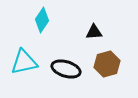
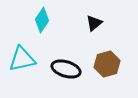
black triangle: moved 9 px up; rotated 36 degrees counterclockwise
cyan triangle: moved 2 px left, 3 px up
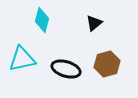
cyan diamond: rotated 20 degrees counterclockwise
